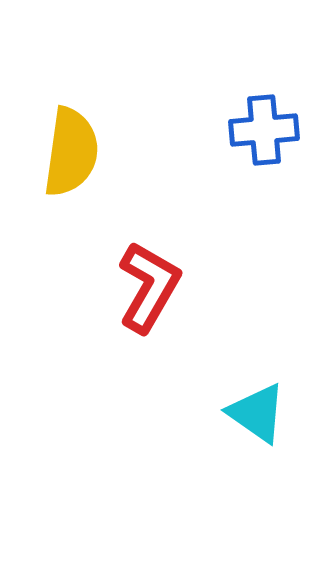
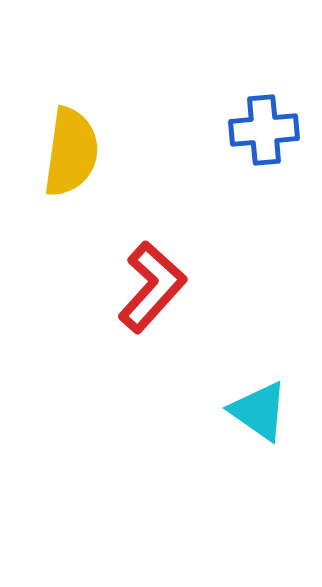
red L-shape: moved 3 px right; rotated 12 degrees clockwise
cyan triangle: moved 2 px right, 2 px up
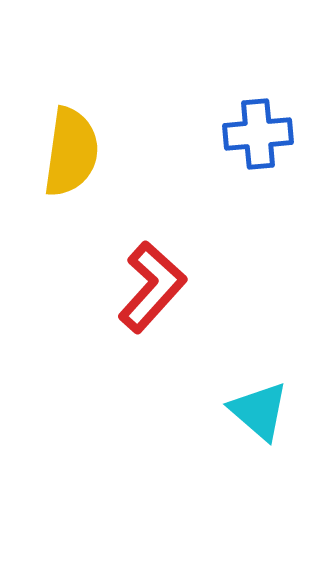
blue cross: moved 6 px left, 4 px down
cyan triangle: rotated 6 degrees clockwise
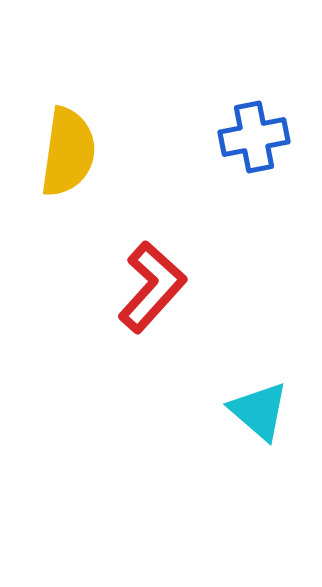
blue cross: moved 4 px left, 3 px down; rotated 6 degrees counterclockwise
yellow semicircle: moved 3 px left
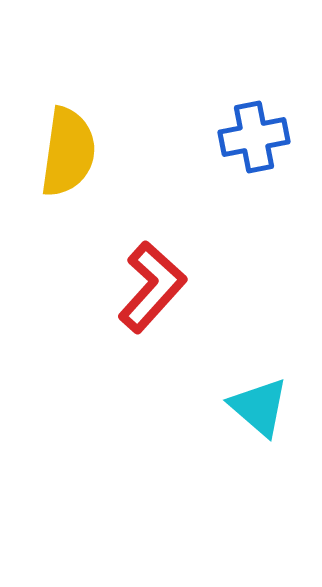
cyan triangle: moved 4 px up
